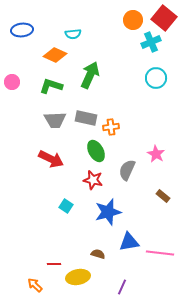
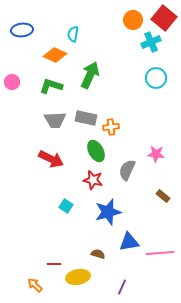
cyan semicircle: rotated 105 degrees clockwise
pink star: rotated 24 degrees counterclockwise
pink line: rotated 12 degrees counterclockwise
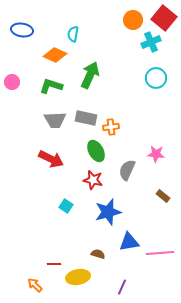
blue ellipse: rotated 15 degrees clockwise
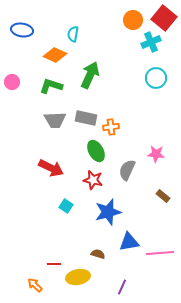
red arrow: moved 9 px down
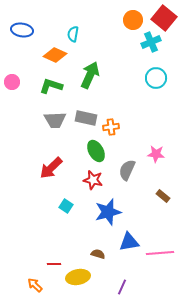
red arrow: rotated 110 degrees clockwise
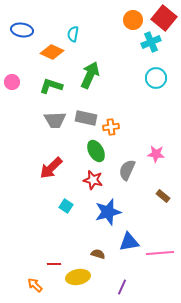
orange diamond: moved 3 px left, 3 px up
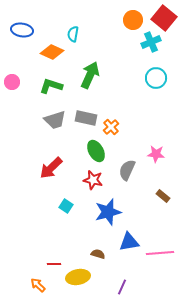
gray trapezoid: rotated 15 degrees counterclockwise
orange cross: rotated 35 degrees counterclockwise
orange arrow: moved 3 px right
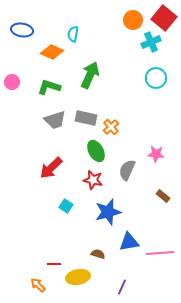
green L-shape: moved 2 px left, 1 px down
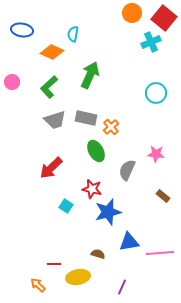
orange circle: moved 1 px left, 7 px up
cyan circle: moved 15 px down
green L-shape: rotated 60 degrees counterclockwise
red star: moved 1 px left, 9 px down
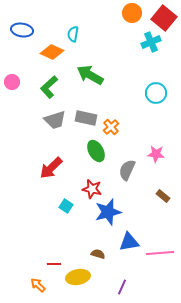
green arrow: rotated 84 degrees counterclockwise
